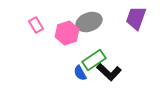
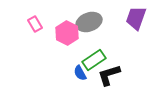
pink rectangle: moved 1 px left, 1 px up
pink hexagon: rotated 15 degrees counterclockwise
black L-shape: moved 3 px down; rotated 120 degrees clockwise
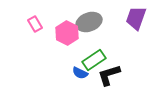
blue semicircle: rotated 35 degrees counterclockwise
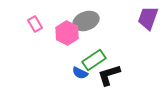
purple trapezoid: moved 12 px right
gray ellipse: moved 3 px left, 1 px up
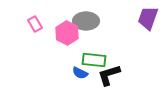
gray ellipse: rotated 20 degrees clockwise
green rectangle: rotated 40 degrees clockwise
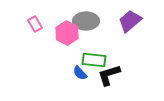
purple trapezoid: moved 18 px left, 3 px down; rotated 30 degrees clockwise
blue semicircle: rotated 21 degrees clockwise
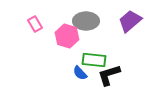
pink hexagon: moved 3 px down; rotated 10 degrees counterclockwise
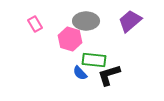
pink hexagon: moved 3 px right, 3 px down
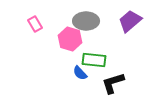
black L-shape: moved 4 px right, 8 px down
